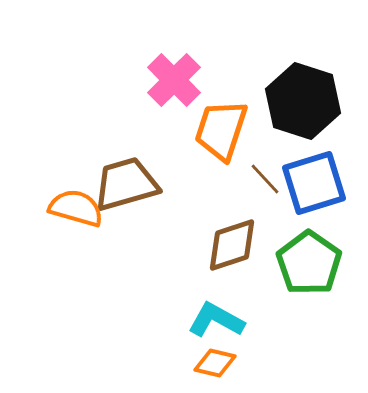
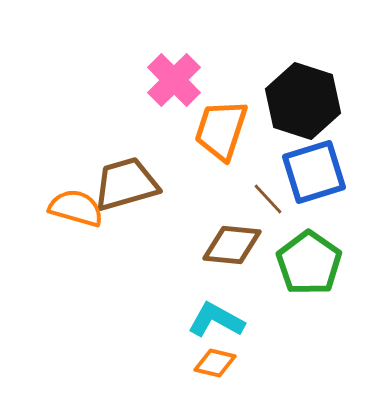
brown line: moved 3 px right, 20 px down
blue square: moved 11 px up
brown diamond: rotated 24 degrees clockwise
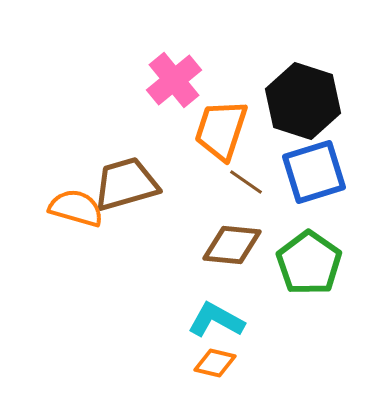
pink cross: rotated 6 degrees clockwise
brown line: moved 22 px left, 17 px up; rotated 12 degrees counterclockwise
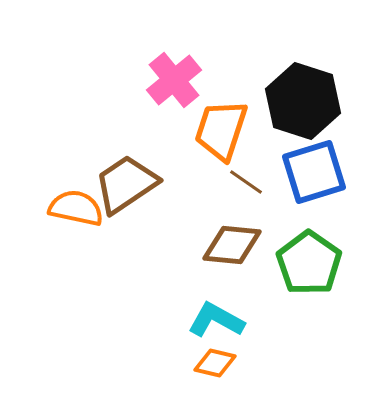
brown trapezoid: rotated 18 degrees counterclockwise
orange semicircle: rotated 4 degrees counterclockwise
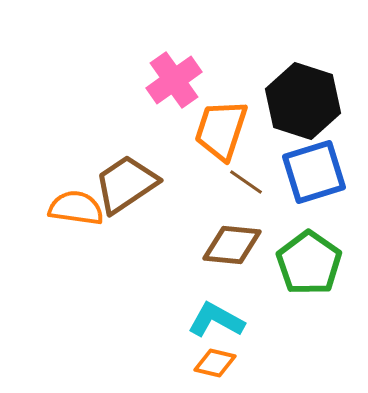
pink cross: rotated 4 degrees clockwise
orange semicircle: rotated 4 degrees counterclockwise
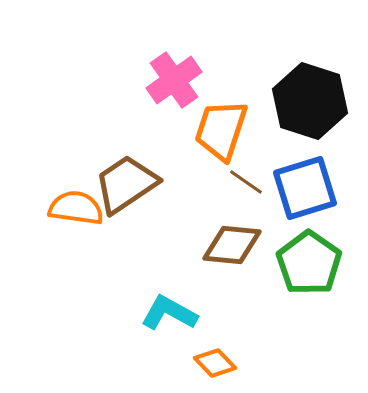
black hexagon: moved 7 px right
blue square: moved 9 px left, 16 px down
cyan L-shape: moved 47 px left, 7 px up
orange diamond: rotated 33 degrees clockwise
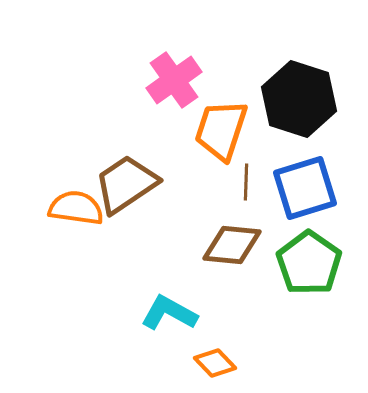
black hexagon: moved 11 px left, 2 px up
brown line: rotated 57 degrees clockwise
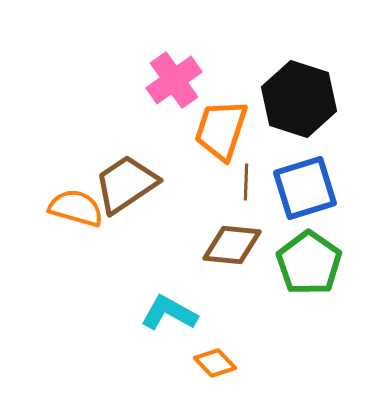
orange semicircle: rotated 8 degrees clockwise
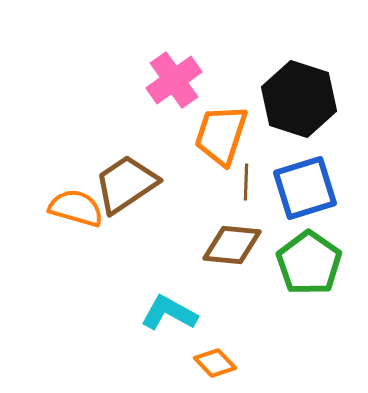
orange trapezoid: moved 5 px down
